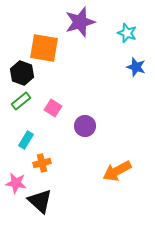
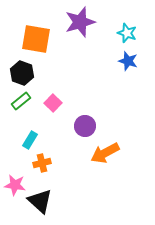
orange square: moved 8 px left, 9 px up
blue star: moved 8 px left, 6 px up
pink square: moved 5 px up; rotated 12 degrees clockwise
cyan rectangle: moved 4 px right
orange arrow: moved 12 px left, 18 px up
pink star: moved 1 px left, 2 px down
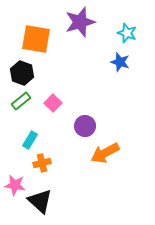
blue star: moved 8 px left, 1 px down
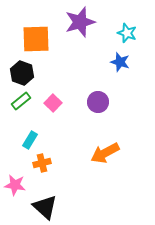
orange square: rotated 12 degrees counterclockwise
purple circle: moved 13 px right, 24 px up
black triangle: moved 5 px right, 6 px down
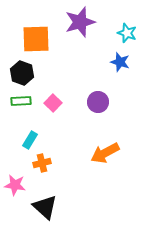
green rectangle: rotated 36 degrees clockwise
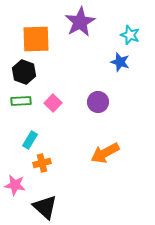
purple star: rotated 12 degrees counterclockwise
cyan star: moved 3 px right, 2 px down
black hexagon: moved 2 px right, 1 px up
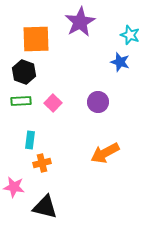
cyan rectangle: rotated 24 degrees counterclockwise
pink star: moved 1 px left, 2 px down
black triangle: rotated 28 degrees counterclockwise
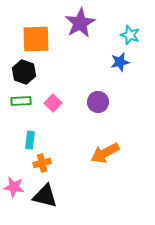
purple star: moved 1 px down
blue star: rotated 30 degrees counterclockwise
black triangle: moved 11 px up
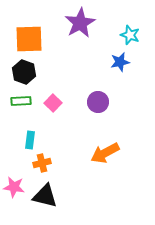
orange square: moved 7 px left
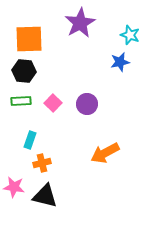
black hexagon: moved 1 px up; rotated 15 degrees counterclockwise
purple circle: moved 11 px left, 2 px down
cyan rectangle: rotated 12 degrees clockwise
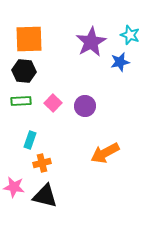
purple star: moved 11 px right, 19 px down
purple circle: moved 2 px left, 2 px down
